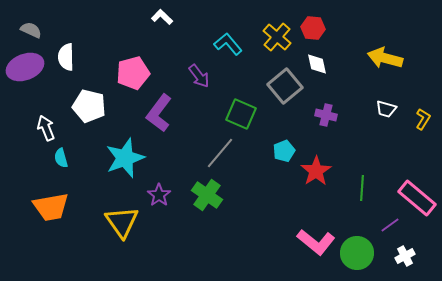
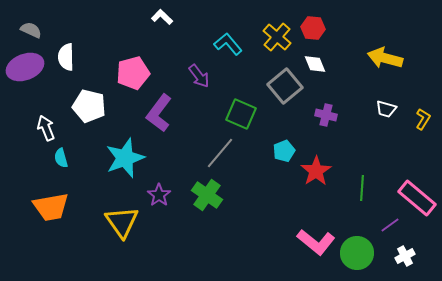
white diamond: moved 2 px left; rotated 10 degrees counterclockwise
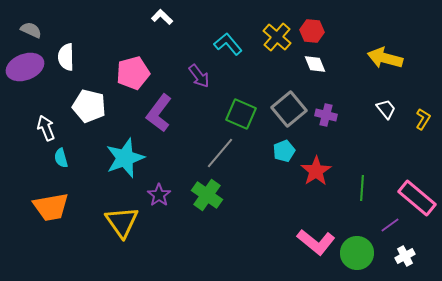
red hexagon: moved 1 px left, 3 px down
gray square: moved 4 px right, 23 px down
white trapezoid: rotated 145 degrees counterclockwise
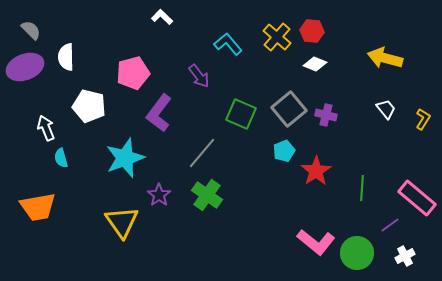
gray semicircle: rotated 20 degrees clockwise
white diamond: rotated 45 degrees counterclockwise
gray line: moved 18 px left
orange trapezoid: moved 13 px left
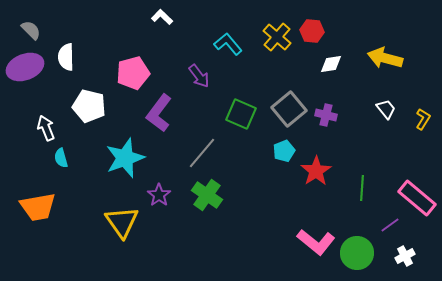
white diamond: moved 16 px right; rotated 30 degrees counterclockwise
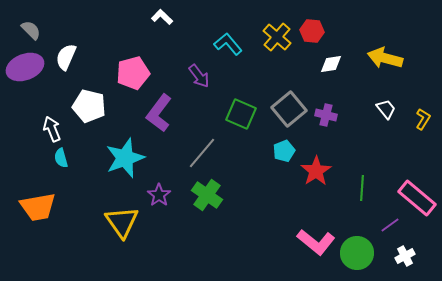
white semicircle: rotated 24 degrees clockwise
white arrow: moved 6 px right, 1 px down
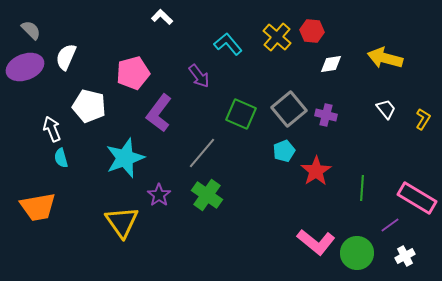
pink rectangle: rotated 9 degrees counterclockwise
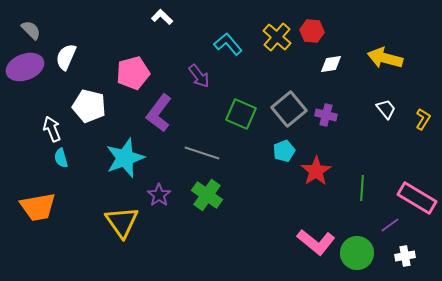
gray line: rotated 68 degrees clockwise
white cross: rotated 18 degrees clockwise
